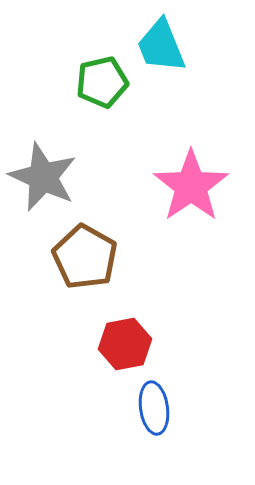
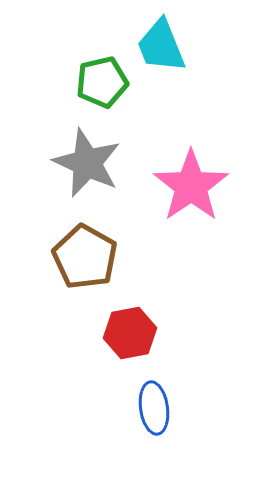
gray star: moved 44 px right, 14 px up
red hexagon: moved 5 px right, 11 px up
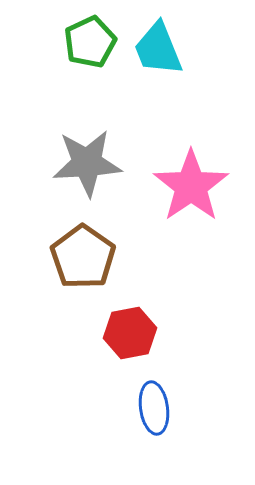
cyan trapezoid: moved 3 px left, 3 px down
green pentagon: moved 12 px left, 40 px up; rotated 12 degrees counterclockwise
gray star: rotated 28 degrees counterclockwise
brown pentagon: moved 2 px left; rotated 6 degrees clockwise
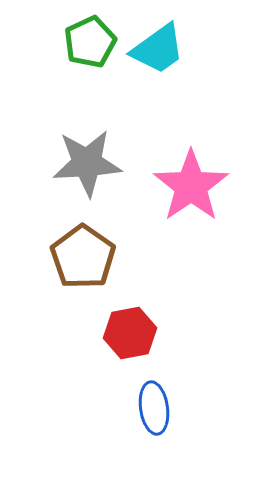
cyan trapezoid: rotated 104 degrees counterclockwise
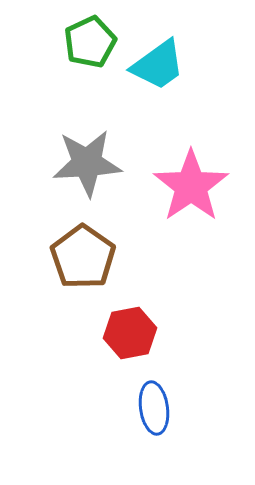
cyan trapezoid: moved 16 px down
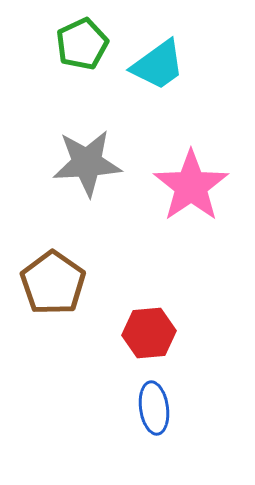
green pentagon: moved 8 px left, 2 px down
brown pentagon: moved 30 px left, 26 px down
red hexagon: moved 19 px right; rotated 6 degrees clockwise
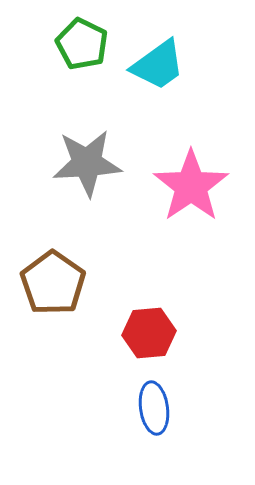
green pentagon: rotated 21 degrees counterclockwise
